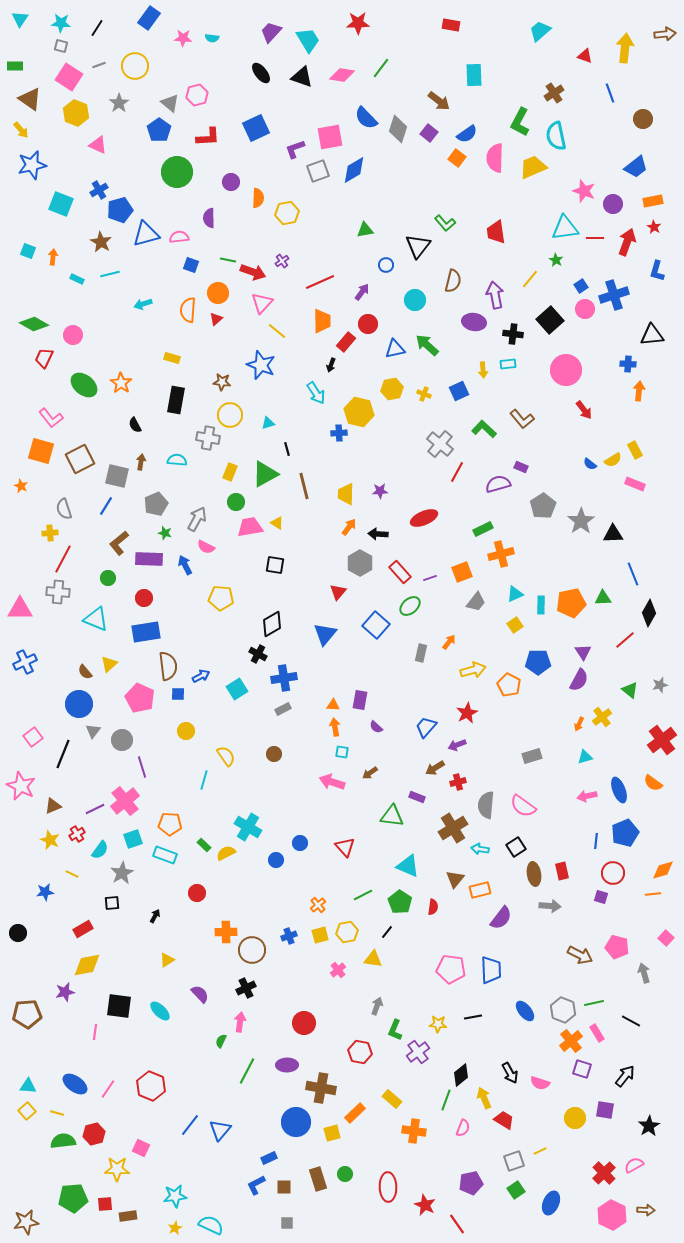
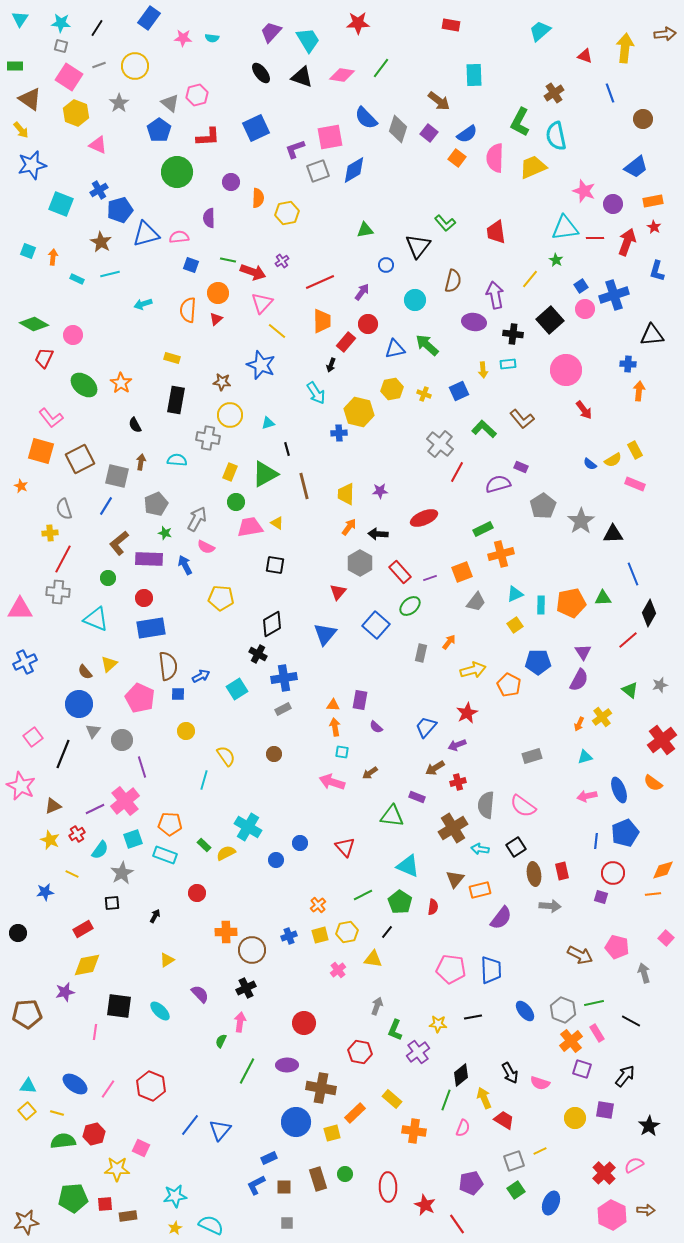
blue rectangle at (146, 632): moved 5 px right, 4 px up
red line at (625, 640): moved 3 px right
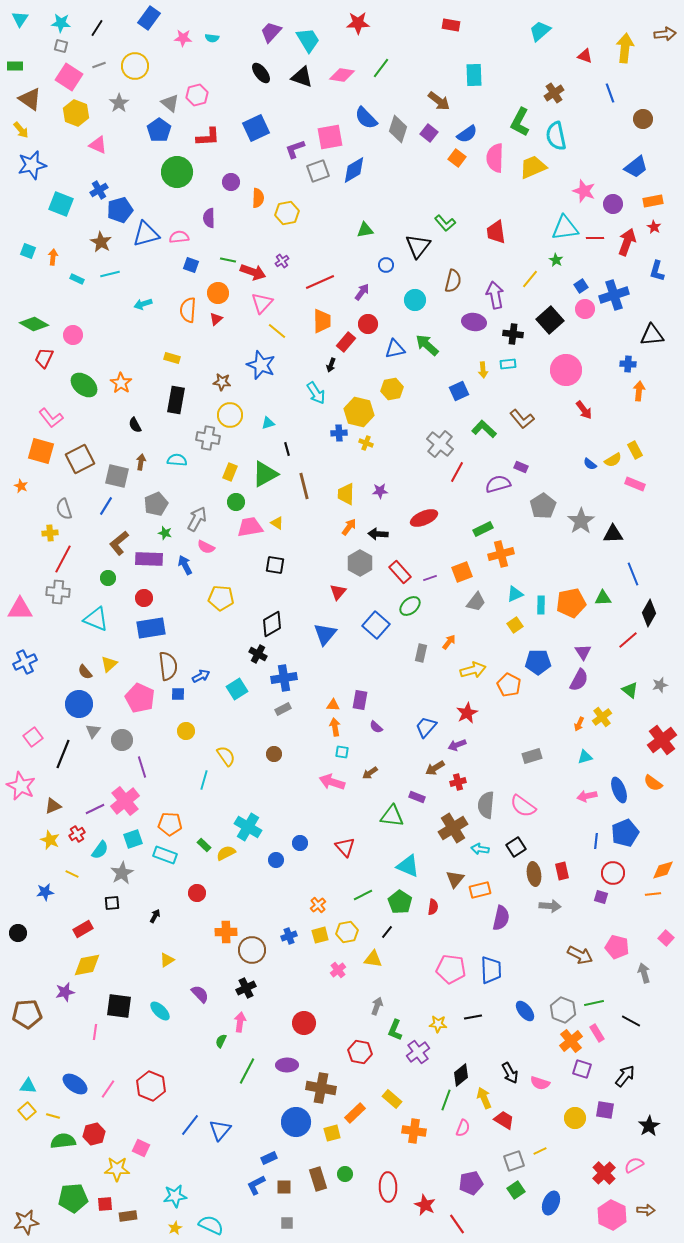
yellow cross at (424, 394): moved 58 px left, 49 px down
purple semicircle at (501, 918): rotated 25 degrees counterclockwise
yellow line at (57, 1113): moved 4 px left, 3 px down
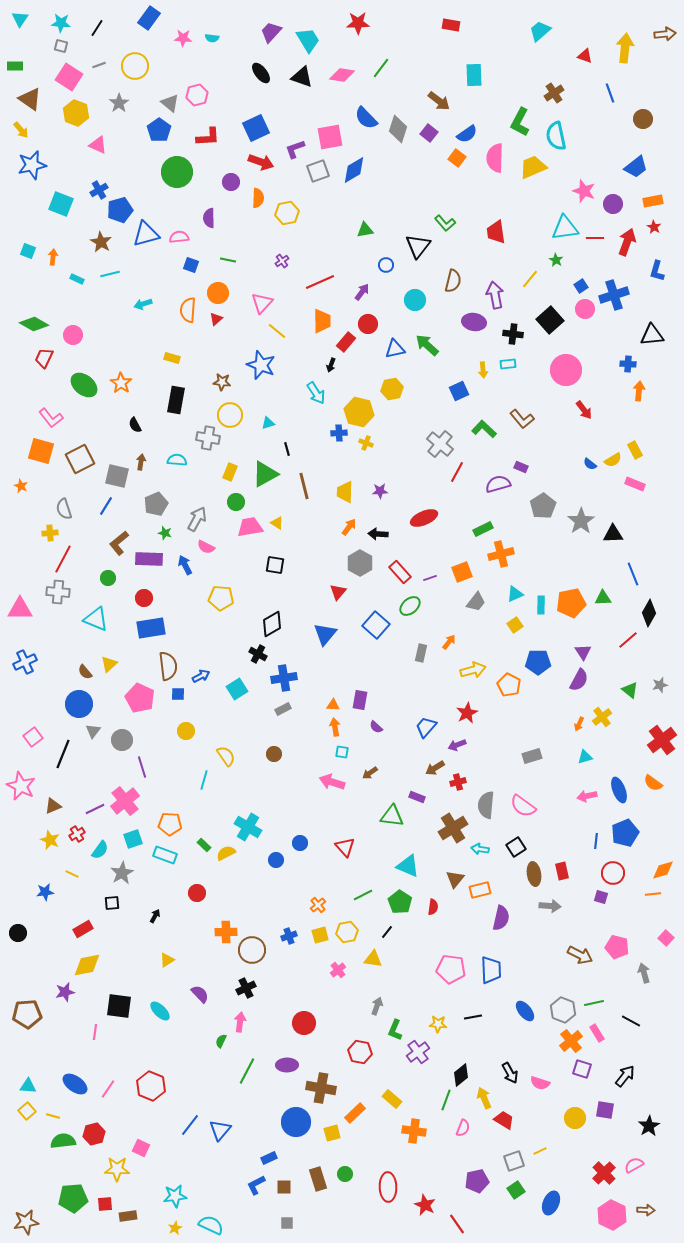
red arrow at (253, 272): moved 8 px right, 110 px up
yellow trapezoid at (346, 494): moved 1 px left, 2 px up
purple pentagon at (471, 1183): moved 6 px right, 2 px up
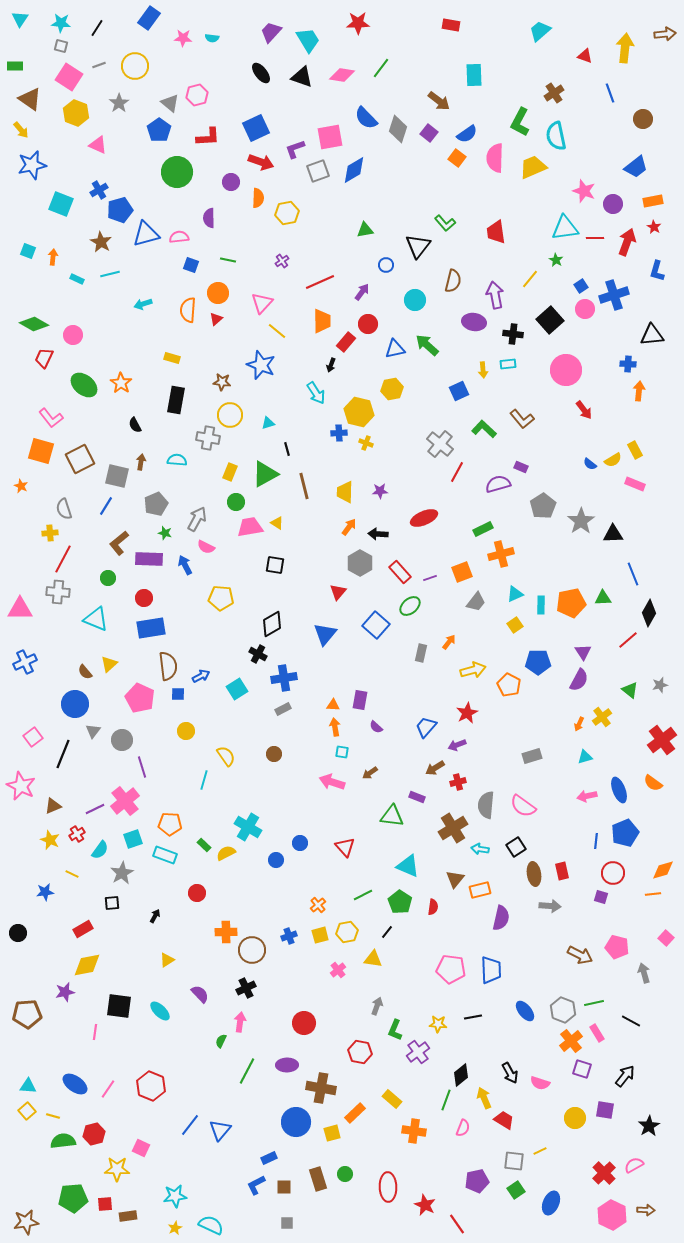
blue circle at (79, 704): moved 4 px left
gray square at (514, 1161): rotated 25 degrees clockwise
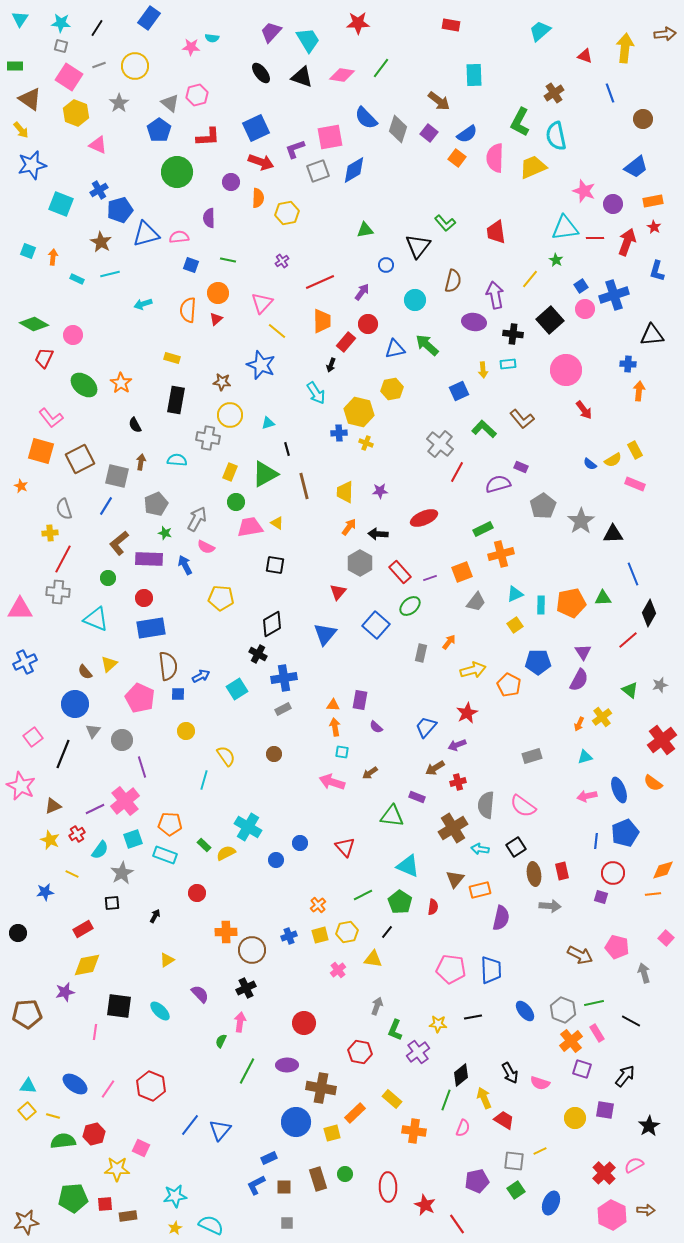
pink star at (183, 38): moved 8 px right, 9 px down
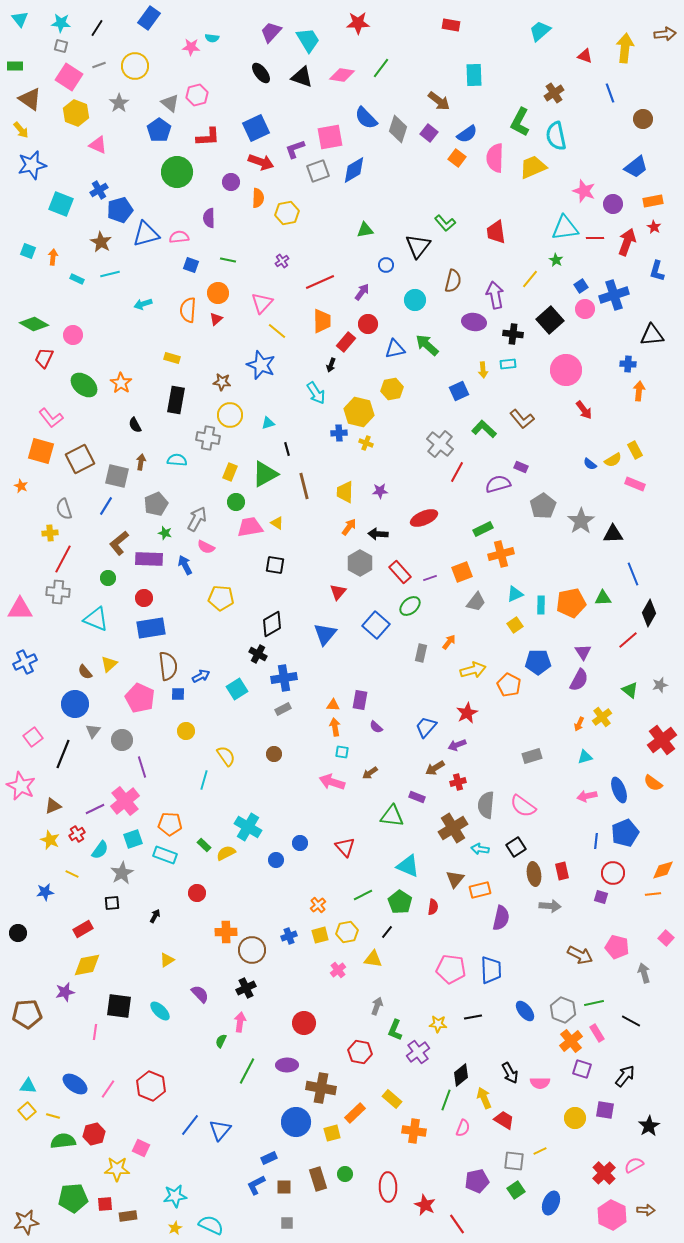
cyan triangle at (20, 19): rotated 12 degrees counterclockwise
pink semicircle at (540, 1083): rotated 18 degrees counterclockwise
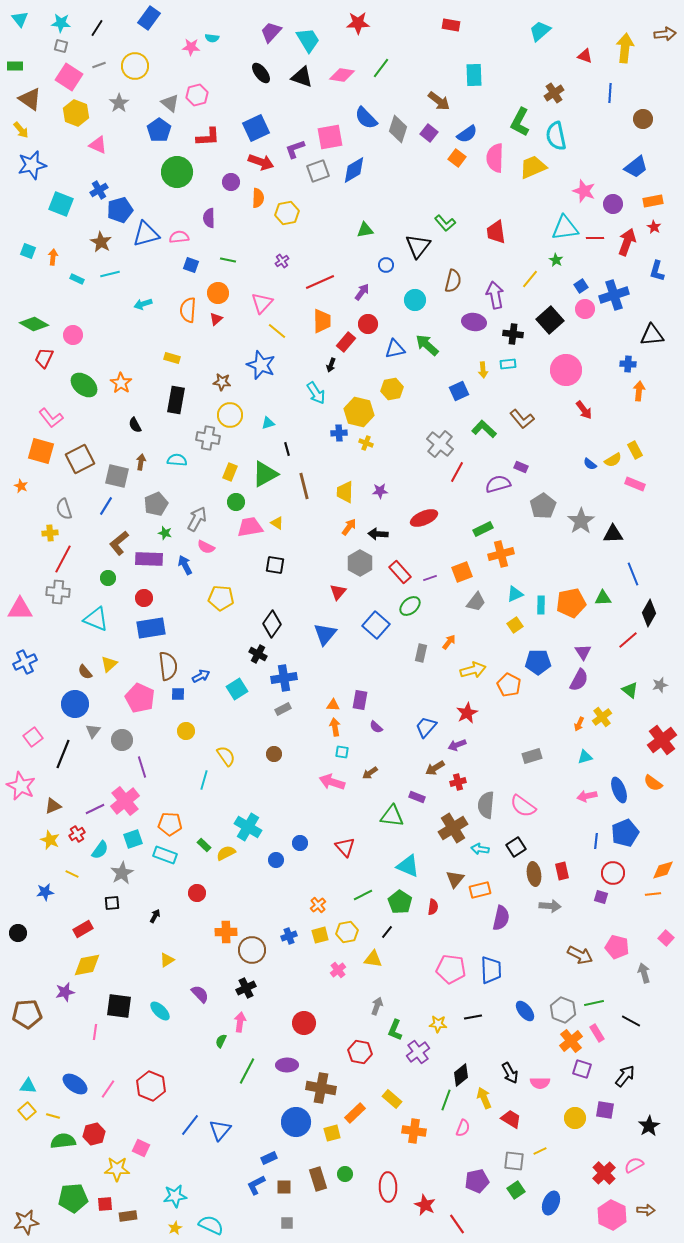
blue line at (610, 93): rotated 24 degrees clockwise
black diamond at (272, 624): rotated 24 degrees counterclockwise
red trapezoid at (504, 1120): moved 7 px right, 1 px up
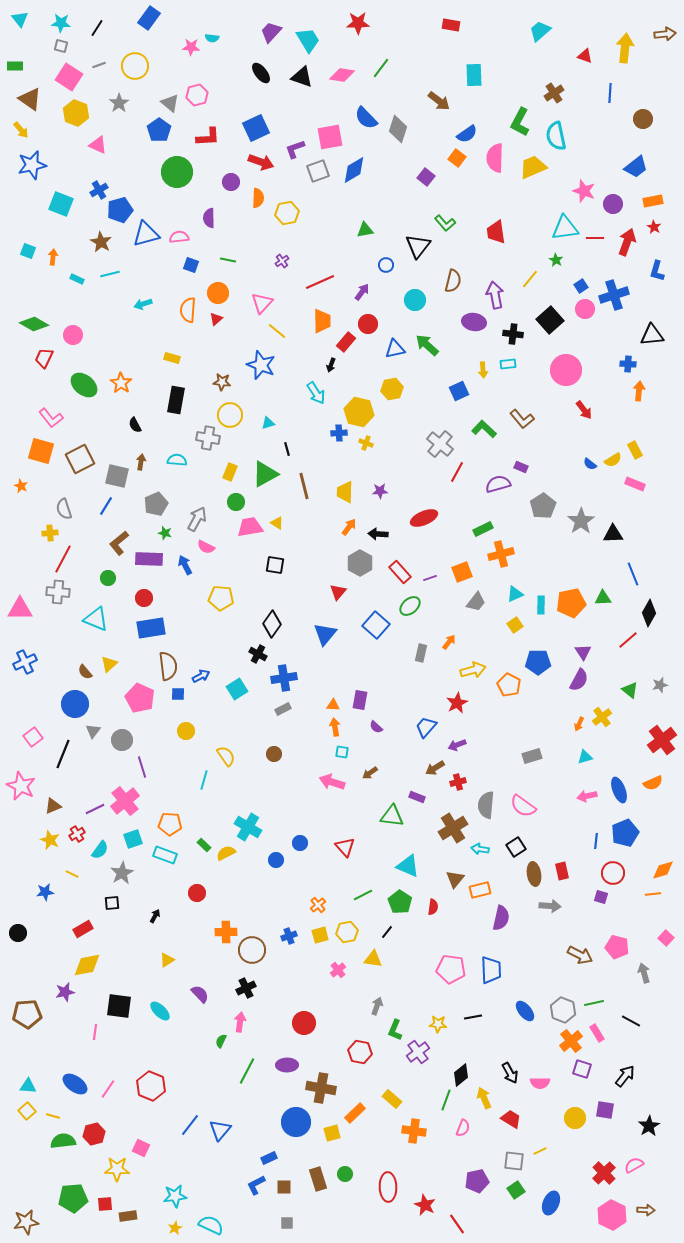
purple square at (429, 133): moved 3 px left, 44 px down
red star at (467, 713): moved 10 px left, 10 px up
orange semicircle at (653, 783): rotated 60 degrees counterclockwise
